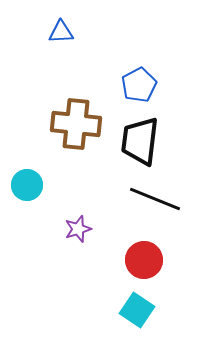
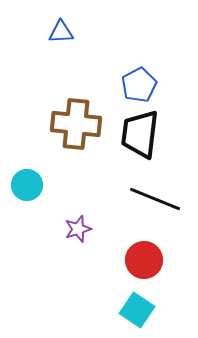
black trapezoid: moved 7 px up
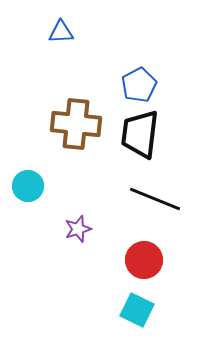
cyan circle: moved 1 px right, 1 px down
cyan square: rotated 8 degrees counterclockwise
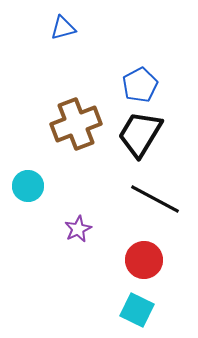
blue triangle: moved 2 px right, 4 px up; rotated 12 degrees counterclockwise
blue pentagon: moved 1 px right
brown cross: rotated 27 degrees counterclockwise
black trapezoid: rotated 24 degrees clockwise
black line: rotated 6 degrees clockwise
purple star: rotated 8 degrees counterclockwise
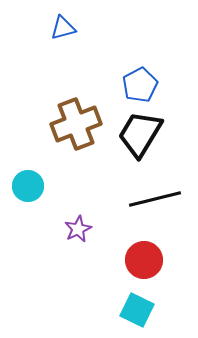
black line: rotated 42 degrees counterclockwise
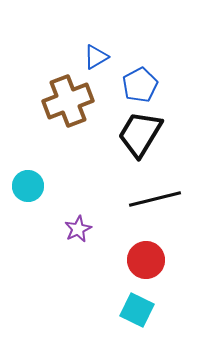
blue triangle: moved 33 px right, 29 px down; rotated 16 degrees counterclockwise
brown cross: moved 8 px left, 23 px up
red circle: moved 2 px right
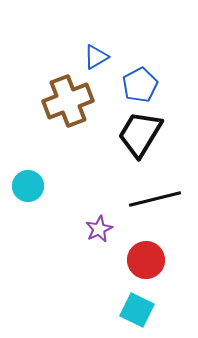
purple star: moved 21 px right
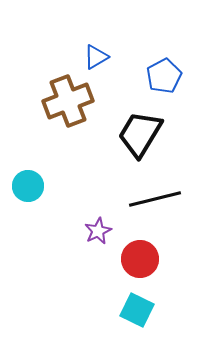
blue pentagon: moved 24 px right, 9 px up
purple star: moved 1 px left, 2 px down
red circle: moved 6 px left, 1 px up
